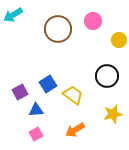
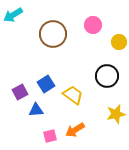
pink circle: moved 4 px down
brown circle: moved 5 px left, 5 px down
yellow circle: moved 2 px down
blue square: moved 2 px left
yellow star: moved 3 px right
pink square: moved 14 px right, 2 px down; rotated 16 degrees clockwise
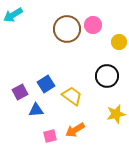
brown circle: moved 14 px right, 5 px up
yellow trapezoid: moved 1 px left, 1 px down
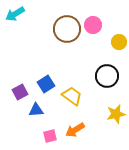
cyan arrow: moved 2 px right, 1 px up
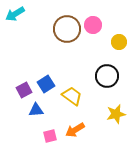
purple square: moved 4 px right, 2 px up
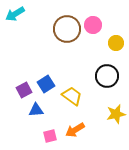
yellow circle: moved 3 px left, 1 px down
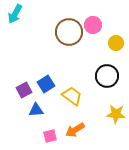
cyan arrow: rotated 30 degrees counterclockwise
brown circle: moved 2 px right, 3 px down
yellow star: rotated 18 degrees clockwise
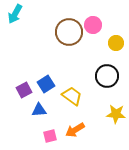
blue triangle: moved 3 px right
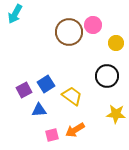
pink square: moved 2 px right, 1 px up
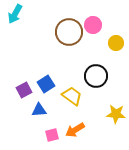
black circle: moved 11 px left
